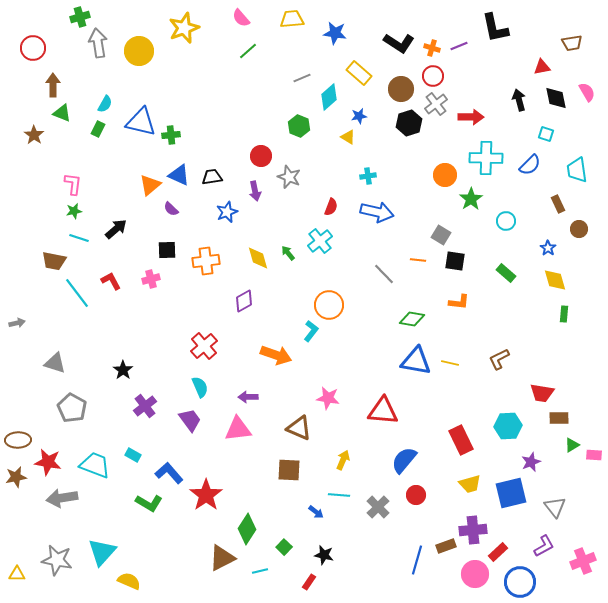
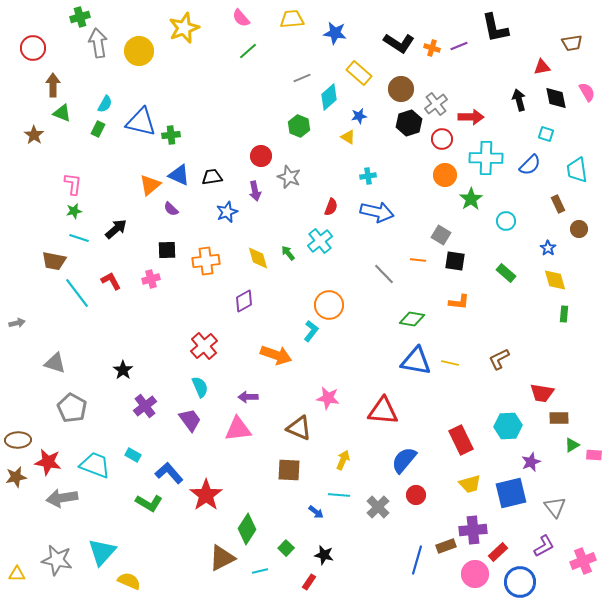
red circle at (433, 76): moved 9 px right, 63 px down
green square at (284, 547): moved 2 px right, 1 px down
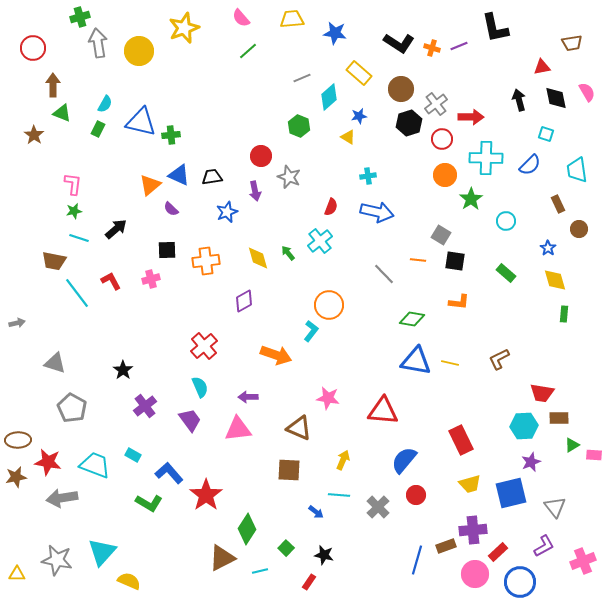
cyan hexagon at (508, 426): moved 16 px right
